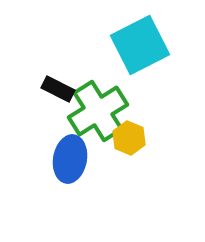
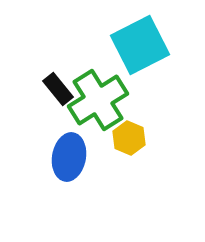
black rectangle: rotated 24 degrees clockwise
green cross: moved 11 px up
blue ellipse: moved 1 px left, 2 px up
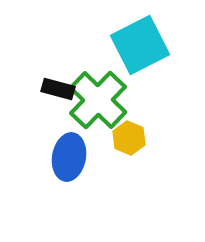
black rectangle: rotated 36 degrees counterclockwise
green cross: rotated 14 degrees counterclockwise
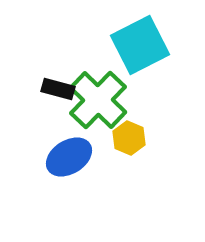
blue ellipse: rotated 48 degrees clockwise
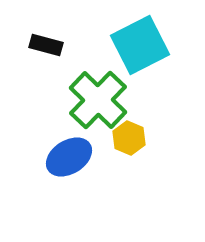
black rectangle: moved 12 px left, 44 px up
